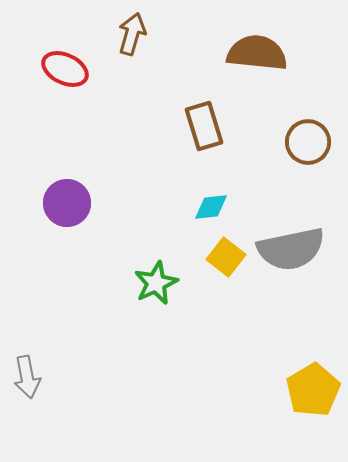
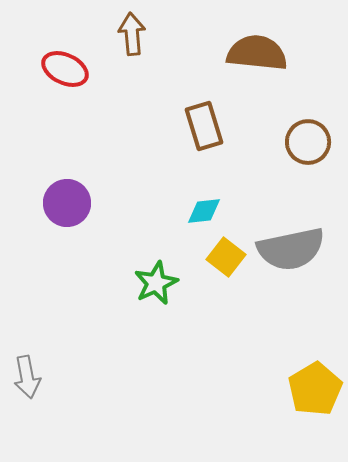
brown arrow: rotated 21 degrees counterclockwise
cyan diamond: moved 7 px left, 4 px down
yellow pentagon: moved 2 px right, 1 px up
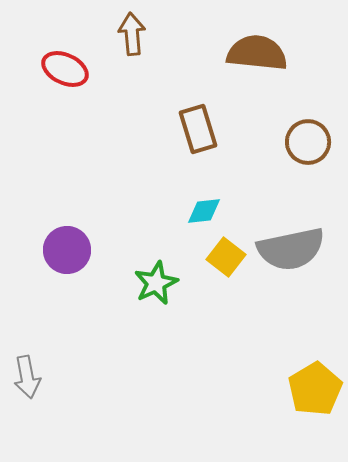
brown rectangle: moved 6 px left, 3 px down
purple circle: moved 47 px down
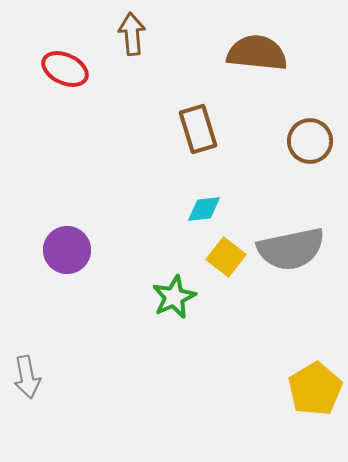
brown circle: moved 2 px right, 1 px up
cyan diamond: moved 2 px up
green star: moved 18 px right, 14 px down
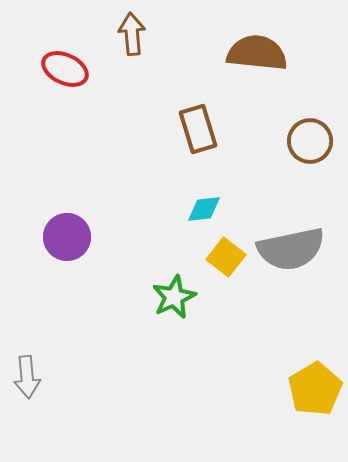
purple circle: moved 13 px up
gray arrow: rotated 6 degrees clockwise
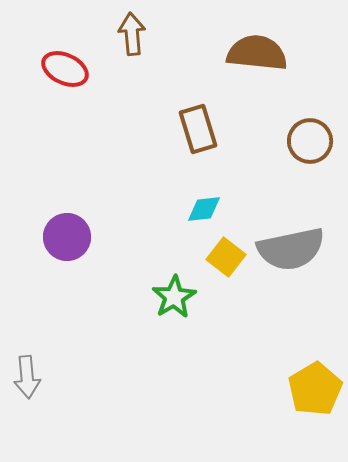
green star: rotated 6 degrees counterclockwise
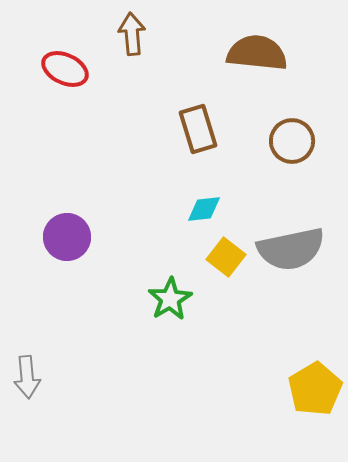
brown circle: moved 18 px left
green star: moved 4 px left, 2 px down
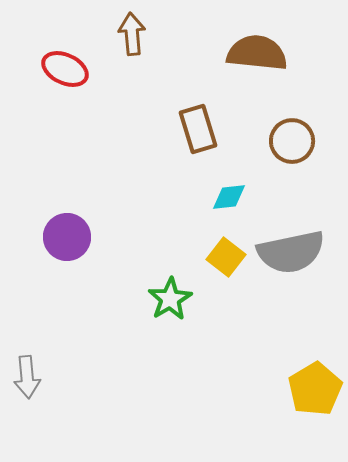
cyan diamond: moved 25 px right, 12 px up
gray semicircle: moved 3 px down
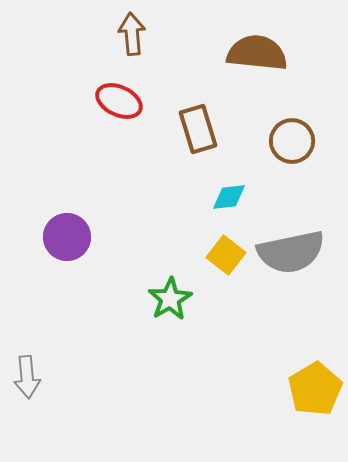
red ellipse: moved 54 px right, 32 px down
yellow square: moved 2 px up
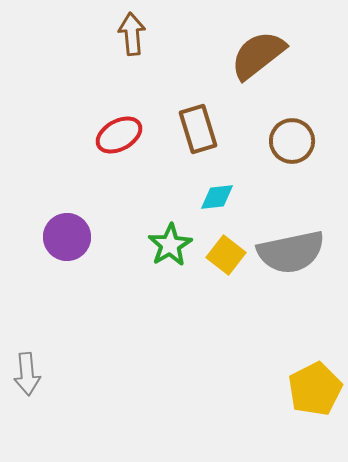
brown semicircle: moved 1 px right, 2 px down; rotated 44 degrees counterclockwise
red ellipse: moved 34 px down; rotated 54 degrees counterclockwise
cyan diamond: moved 12 px left
green star: moved 54 px up
gray arrow: moved 3 px up
yellow pentagon: rotated 4 degrees clockwise
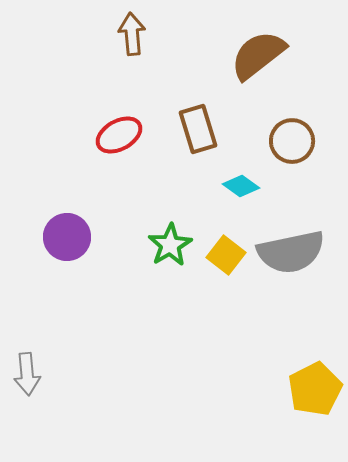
cyan diamond: moved 24 px right, 11 px up; rotated 42 degrees clockwise
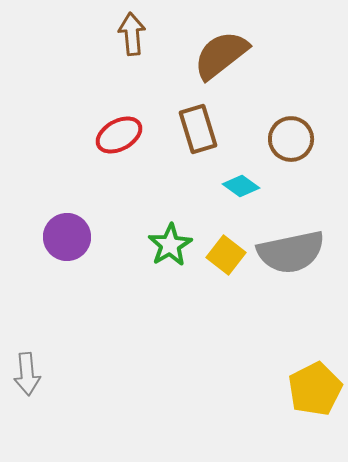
brown semicircle: moved 37 px left
brown circle: moved 1 px left, 2 px up
